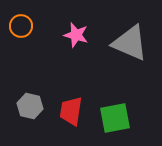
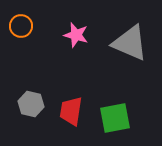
gray hexagon: moved 1 px right, 2 px up
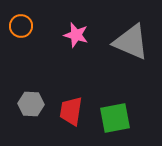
gray triangle: moved 1 px right, 1 px up
gray hexagon: rotated 10 degrees counterclockwise
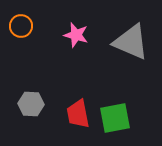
red trapezoid: moved 7 px right, 3 px down; rotated 20 degrees counterclockwise
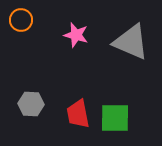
orange circle: moved 6 px up
green square: rotated 12 degrees clockwise
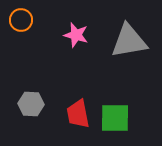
gray triangle: moved 2 px left, 1 px up; rotated 33 degrees counterclockwise
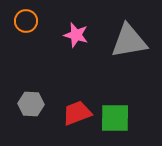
orange circle: moved 5 px right, 1 px down
red trapezoid: moved 1 px left, 1 px up; rotated 80 degrees clockwise
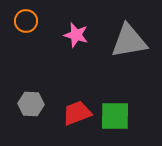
green square: moved 2 px up
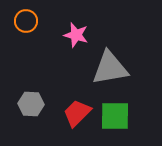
gray triangle: moved 19 px left, 27 px down
red trapezoid: rotated 24 degrees counterclockwise
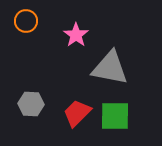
pink star: rotated 20 degrees clockwise
gray triangle: rotated 21 degrees clockwise
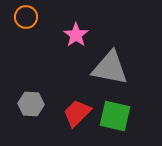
orange circle: moved 4 px up
green square: rotated 12 degrees clockwise
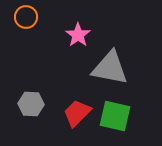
pink star: moved 2 px right
